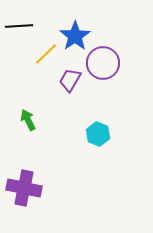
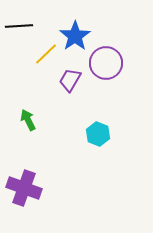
purple circle: moved 3 px right
purple cross: rotated 8 degrees clockwise
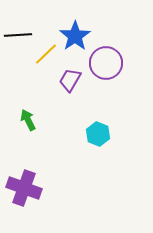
black line: moved 1 px left, 9 px down
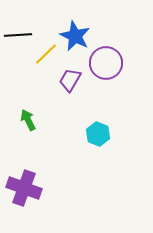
blue star: rotated 12 degrees counterclockwise
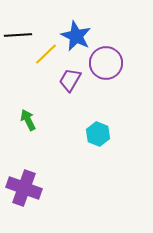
blue star: moved 1 px right
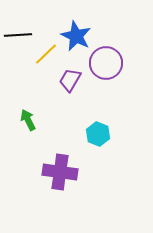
purple cross: moved 36 px right, 16 px up; rotated 12 degrees counterclockwise
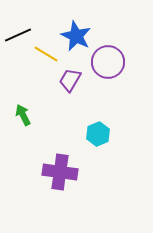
black line: rotated 20 degrees counterclockwise
yellow line: rotated 75 degrees clockwise
purple circle: moved 2 px right, 1 px up
green arrow: moved 5 px left, 5 px up
cyan hexagon: rotated 15 degrees clockwise
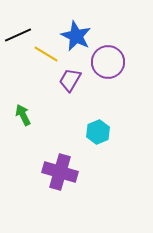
cyan hexagon: moved 2 px up
purple cross: rotated 8 degrees clockwise
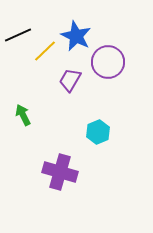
yellow line: moved 1 px left, 3 px up; rotated 75 degrees counterclockwise
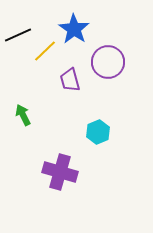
blue star: moved 2 px left, 7 px up; rotated 8 degrees clockwise
purple trapezoid: rotated 45 degrees counterclockwise
